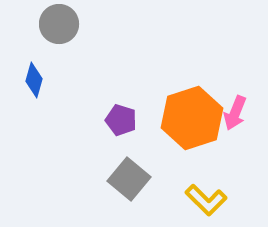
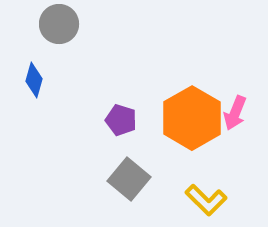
orange hexagon: rotated 12 degrees counterclockwise
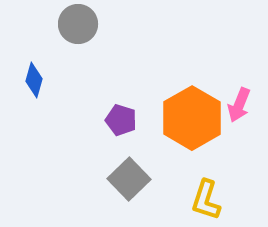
gray circle: moved 19 px right
pink arrow: moved 4 px right, 8 px up
gray square: rotated 6 degrees clockwise
yellow L-shape: rotated 63 degrees clockwise
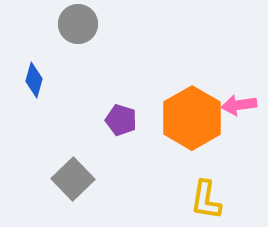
pink arrow: rotated 60 degrees clockwise
gray square: moved 56 px left
yellow L-shape: rotated 9 degrees counterclockwise
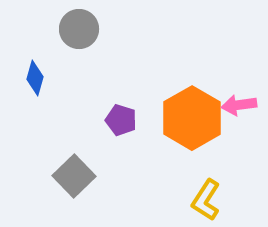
gray circle: moved 1 px right, 5 px down
blue diamond: moved 1 px right, 2 px up
gray square: moved 1 px right, 3 px up
yellow L-shape: rotated 24 degrees clockwise
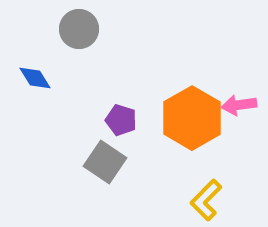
blue diamond: rotated 48 degrees counterclockwise
gray square: moved 31 px right, 14 px up; rotated 12 degrees counterclockwise
yellow L-shape: rotated 12 degrees clockwise
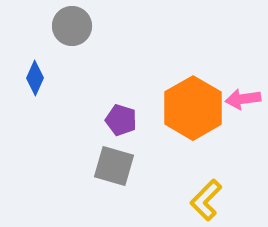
gray circle: moved 7 px left, 3 px up
blue diamond: rotated 56 degrees clockwise
pink arrow: moved 4 px right, 6 px up
orange hexagon: moved 1 px right, 10 px up
gray square: moved 9 px right, 4 px down; rotated 18 degrees counterclockwise
